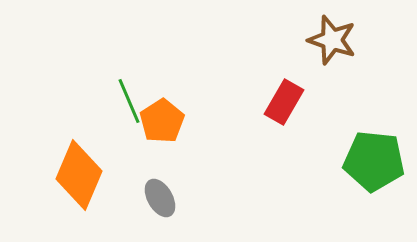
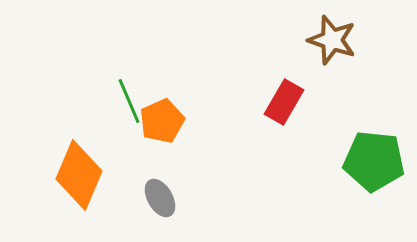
orange pentagon: rotated 9 degrees clockwise
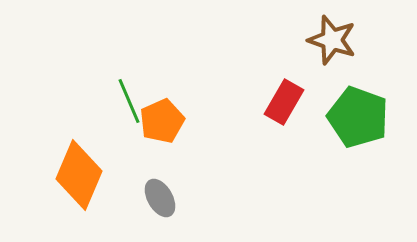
green pentagon: moved 16 px left, 44 px up; rotated 14 degrees clockwise
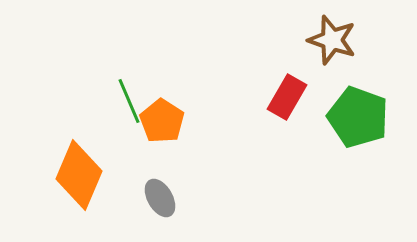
red rectangle: moved 3 px right, 5 px up
orange pentagon: rotated 15 degrees counterclockwise
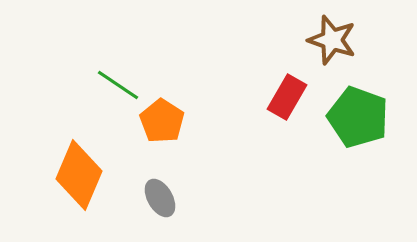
green line: moved 11 px left, 16 px up; rotated 33 degrees counterclockwise
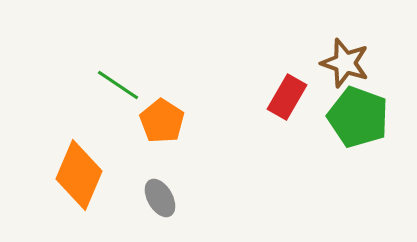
brown star: moved 13 px right, 23 px down
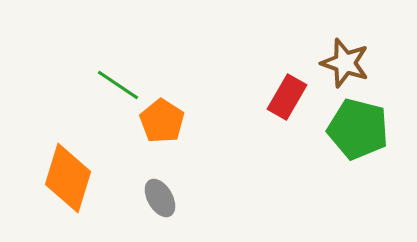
green pentagon: moved 12 px down; rotated 6 degrees counterclockwise
orange diamond: moved 11 px left, 3 px down; rotated 6 degrees counterclockwise
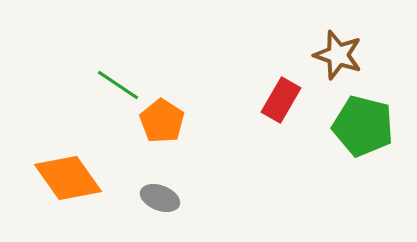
brown star: moved 7 px left, 8 px up
red rectangle: moved 6 px left, 3 px down
green pentagon: moved 5 px right, 3 px up
orange diamond: rotated 52 degrees counterclockwise
gray ellipse: rotated 39 degrees counterclockwise
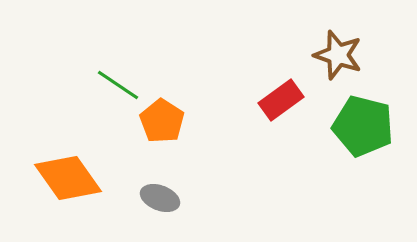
red rectangle: rotated 24 degrees clockwise
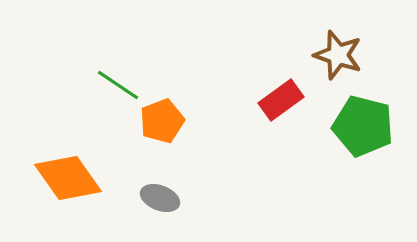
orange pentagon: rotated 18 degrees clockwise
